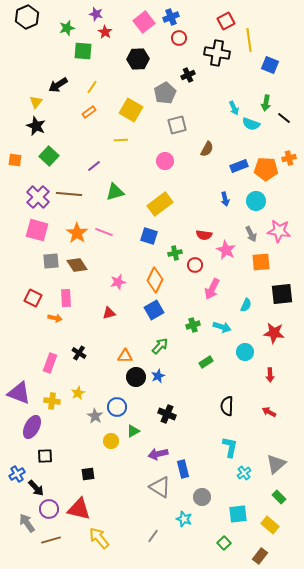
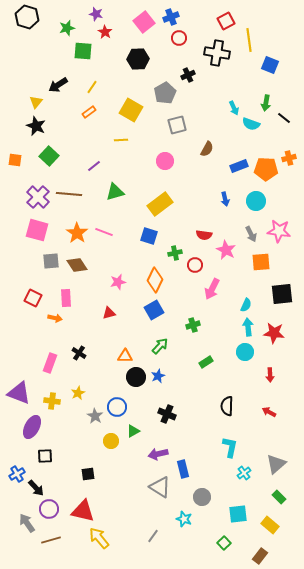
black hexagon at (27, 17): rotated 20 degrees counterclockwise
cyan arrow at (222, 327): moved 26 px right; rotated 114 degrees counterclockwise
red triangle at (79, 509): moved 4 px right, 2 px down
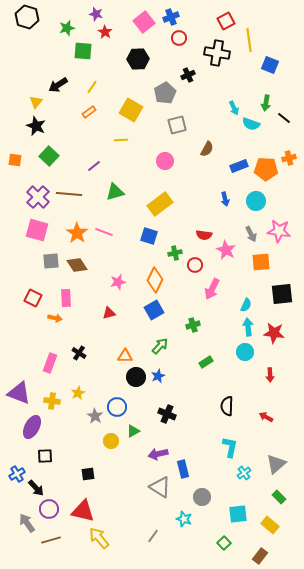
red arrow at (269, 412): moved 3 px left, 5 px down
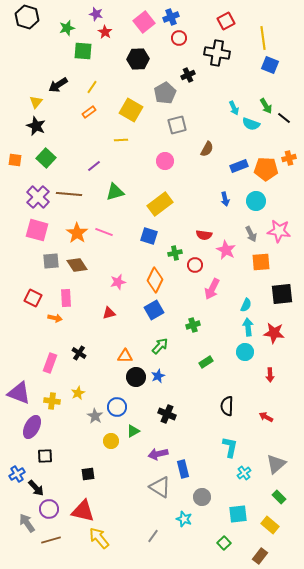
yellow line at (249, 40): moved 14 px right, 2 px up
green arrow at (266, 103): moved 3 px down; rotated 42 degrees counterclockwise
green square at (49, 156): moved 3 px left, 2 px down
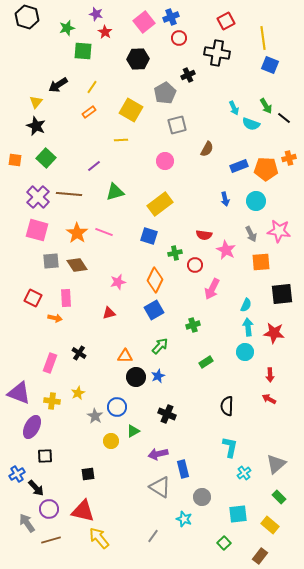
red arrow at (266, 417): moved 3 px right, 18 px up
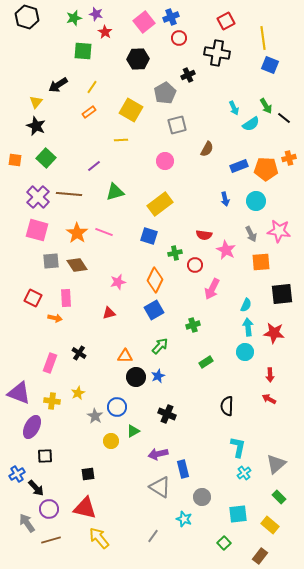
green star at (67, 28): moved 7 px right, 10 px up
cyan semicircle at (251, 124): rotated 54 degrees counterclockwise
cyan L-shape at (230, 447): moved 8 px right
red triangle at (83, 511): moved 2 px right, 3 px up
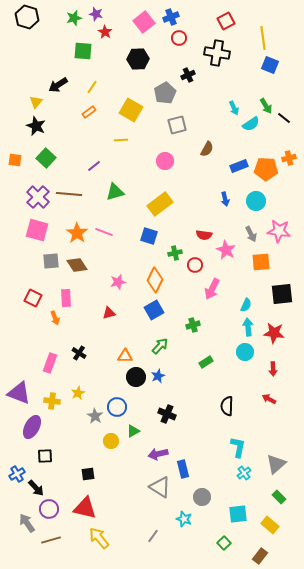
orange arrow at (55, 318): rotated 56 degrees clockwise
red arrow at (270, 375): moved 3 px right, 6 px up
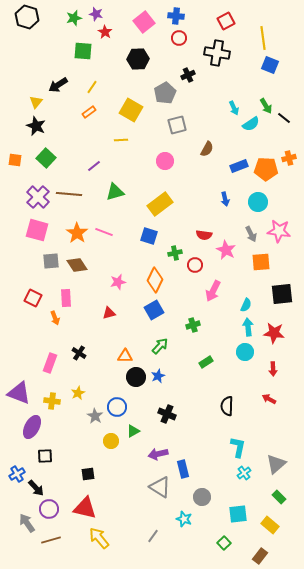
blue cross at (171, 17): moved 5 px right, 1 px up; rotated 28 degrees clockwise
cyan circle at (256, 201): moved 2 px right, 1 px down
pink arrow at (212, 289): moved 1 px right, 2 px down
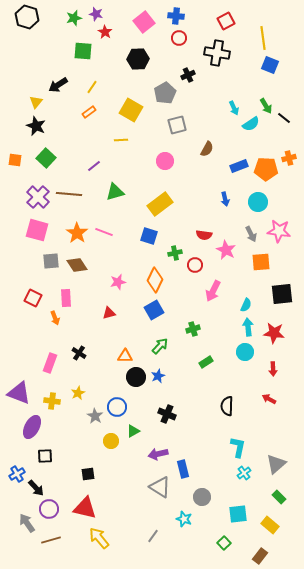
green cross at (193, 325): moved 4 px down
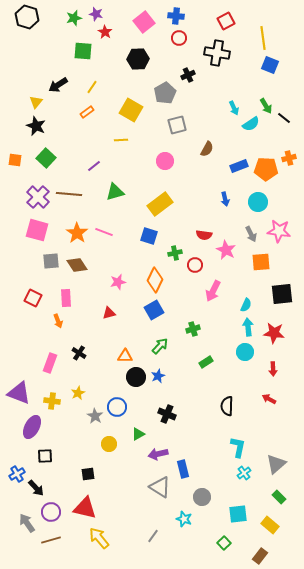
orange rectangle at (89, 112): moved 2 px left
orange arrow at (55, 318): moved 3 px right, 3 px down
green triangle at (133, 431): moved 5 px right, 3 px down
yellow circle at (111, 441): moved 2 px left, 3 px down
purple circle at (49, 509): moved 2 px right, 3 px down
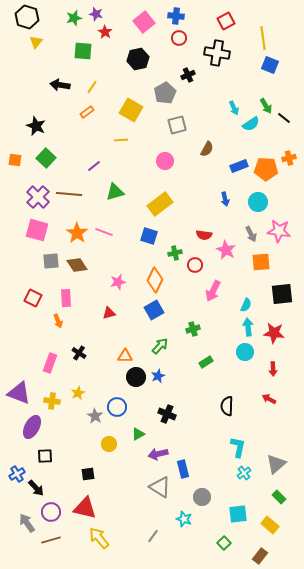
black hexagon at (138, 59): rotated 10 degrees counterclockwise
black arrow at (58, 85): moved 2 px right; rotated 42 degrees clockwise
yellow triangle at (36, 102): moved 60 px up
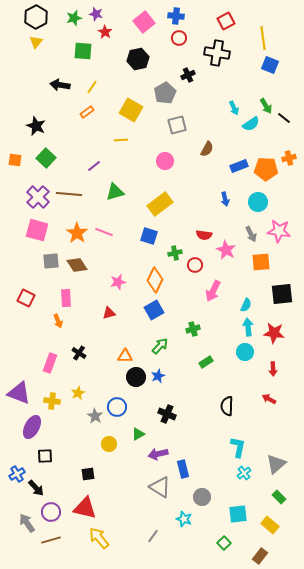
black hexagon at (27, 17): moved 9 px right; rotated 15 degrees clockwise
red square at (33, 298): moved 7 px left
